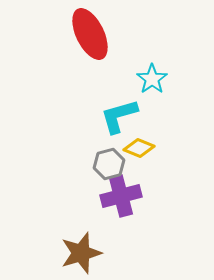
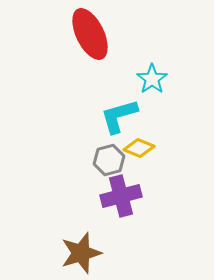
gray hexagon: moved 4 px up
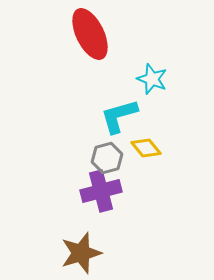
cyan star: rotated 16 degrees counterclockwise
yellow diamond: moved 7 px right; rotated 28 degrees clockwise
gray hexagon: moved 2 px left, 2 px up
purple cross: moved 20 px left, 5 px up
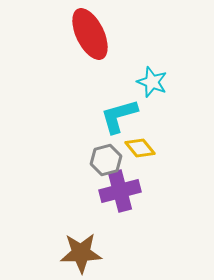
cyan star: moved 3 px down
yellow diamond: moved 6 px left
gray hexagon: moved 1 px left, 2 px down
purple cross: moved 19 px right
brown star: rotated 15 degrees clockwise
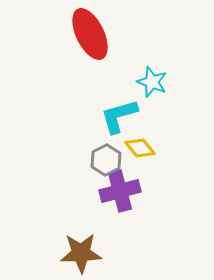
gray hexagon: rotated 12 degrees counterclockwise
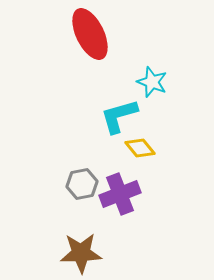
gray hexagon: moved 24 px left, 24 px down; rotated 16 degrees clockwise
purple cross: moved 3 px down; rotated 6 degrees counterclockwise
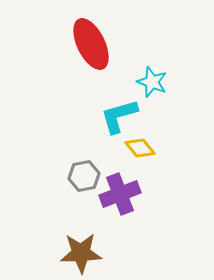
red ellipse: moved 1 px right, 10 px down
gray hexagon: moved 2 px right, 8 px up
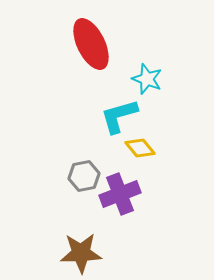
cyan star: moved 5 px left, 3 px up
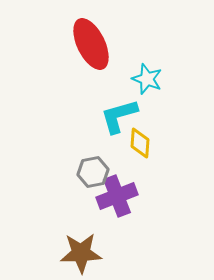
yellow diamond: moved 5 px up; rotated 44 degrees clockwise
gray hexagon: moved 9 px right, 4 px up
purple cross: moved 3 px left, 2 px down
